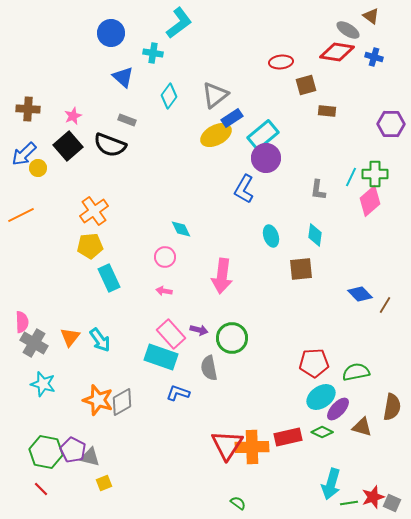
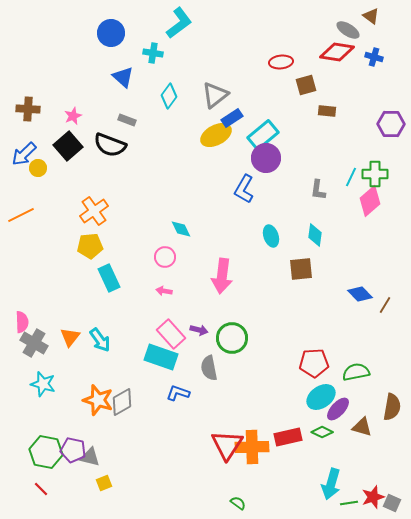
purple pentagon at (73, 450): rotated 15 degrees counterclockwise
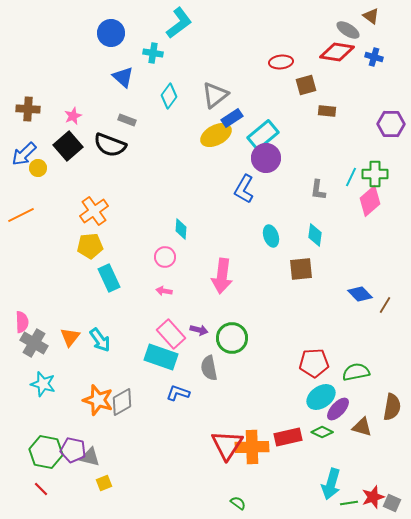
cyan diamond at (181, 229): rotated 30 degrees clockwise
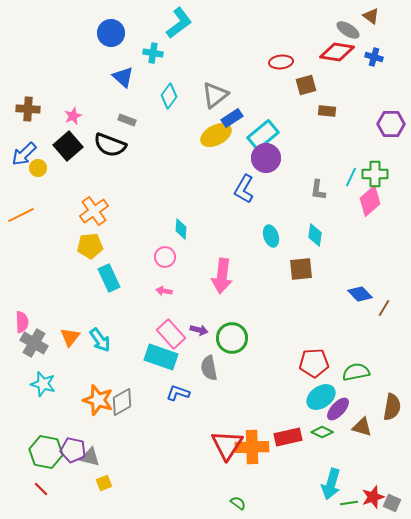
brown line at (385, 305): moved 1 px left, 3 px down
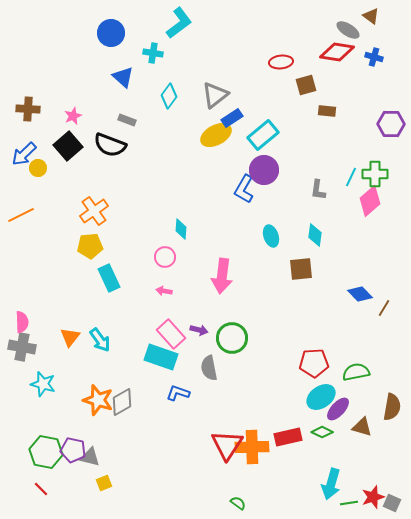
purple circle at (266, 158): moved 2 px left, 12 px down
gray cross at (34, 343): moved 12 px left, 4 px down; rotated 20 degrees counterclockwise
